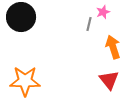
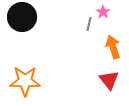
pink star: rotated 16 degrees counterclockwise
black circle: moved 1 px right
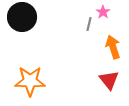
orange star: moved 5 px right
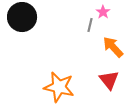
gray line: moved 1 px right, 1 px down
orange arrow: rotated 25 degrees counterclockwise
orange star: moved 29 px right, 6 px down; rotated 12 degrees clockwise
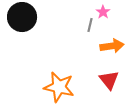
orange arrow: moved 1 px left, 1 px up; rotated 125 degrees clockwise
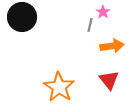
orange star: rotated 20 degrees clockwise
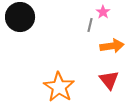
black circle: moved 2 px left
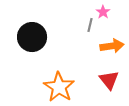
black circle: moved 12 px right, 20 px down
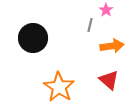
pink star: moved 3 px right, 2 px up
black circle: moved 1 px right, 1 px down
red triangle: rotated 10 degrees counterclockwise
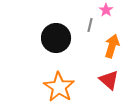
black circle: moved 23 px right
orange arrow: rotated 65 degrees counterclockwise
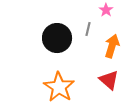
gray line: moved 2 px left, 4 px down
black circle: moved 1 px right
